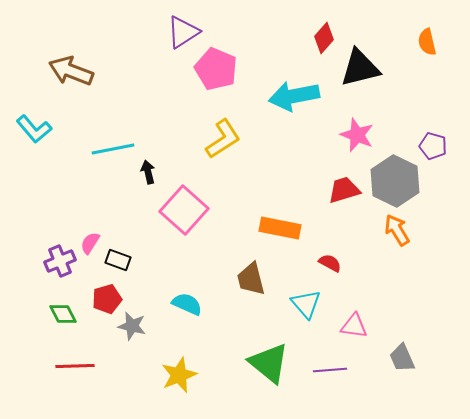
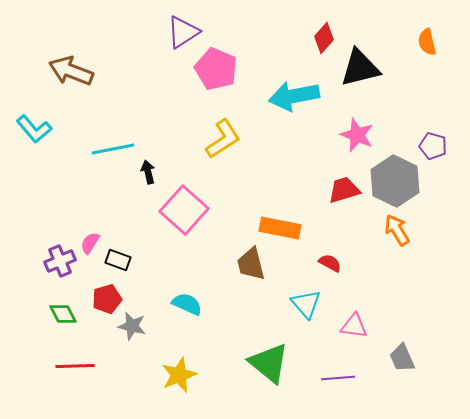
brown trapezoid: moved 15 px up
purple line: moved 8 px right, 8 px down
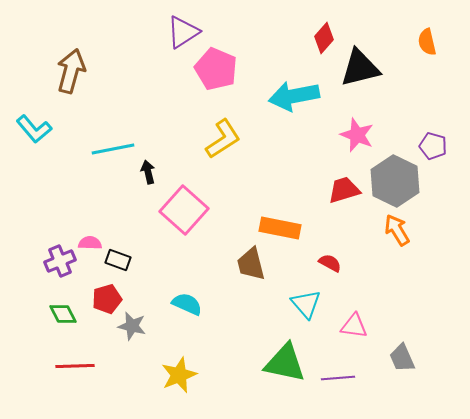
brown arrow: rotated 84 degrees clockwise
pink semicircle: rotated 60 degrees clockwise
green triangle: moved 16 px right; rotated 27 degrees counterclockwise
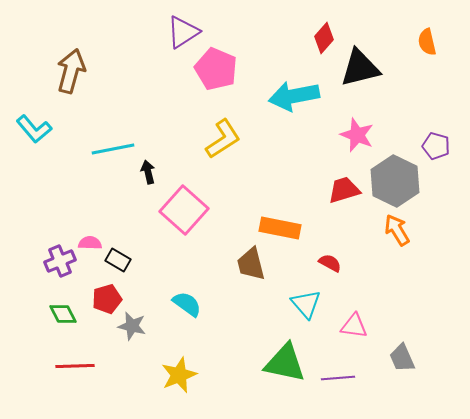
purple pentagon: moved 3 px right
black rectangle: rotated 10 degrees clockwise
cyan semicircle: rotated 12 degrees clockwise
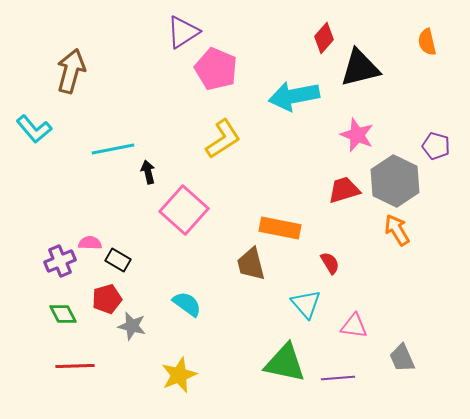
red semicircle: rotated 30 degrees clockwise
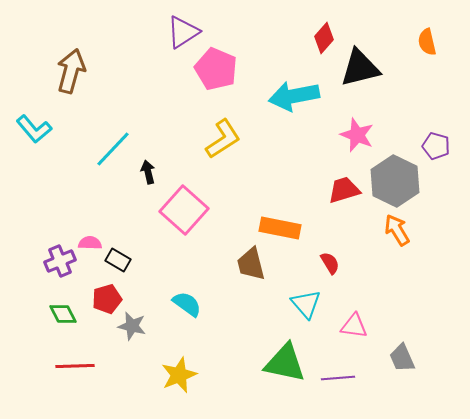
cyan line: rotated 36 degrees counterclockwise
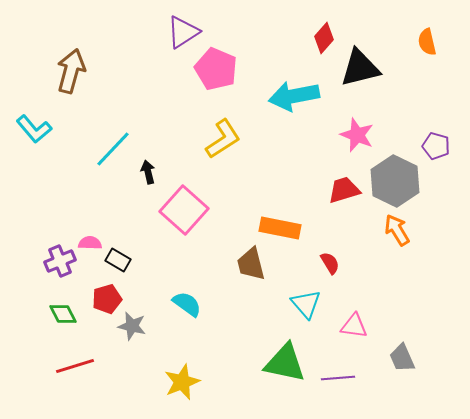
red line: rotated 15 degrees counterclockwise
yellow star: moved 3 px right, 7 px down
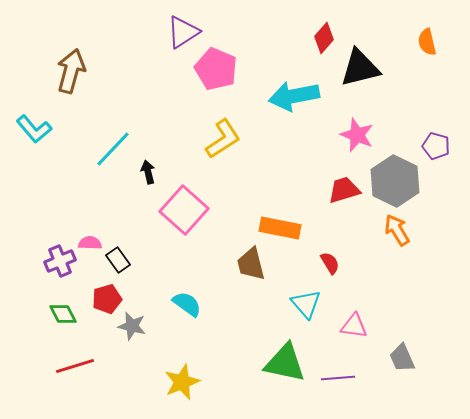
black rectangle: rotated 25 degrees clockwise
